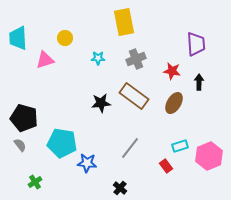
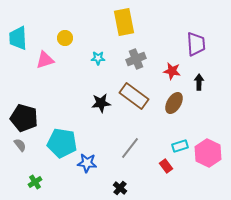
pink hexagon: moved 1 px left, 3 px up; rotated 12 degrees counterclockwise
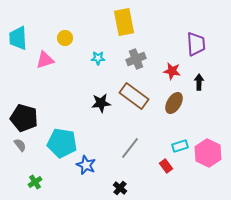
blue star: moved 1 px left, 2 px down; rotated 18 degrees clockwise
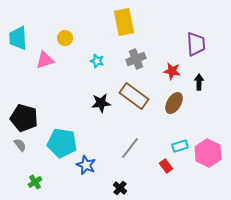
cyan star: moved 1 px left, 3 px down; rotated 16 degrees clockwise
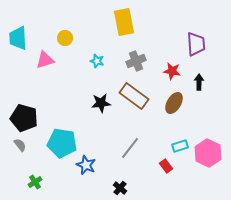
gray cross: moved 2 px down
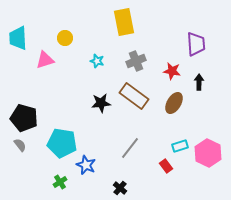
green cross: moved 25 px right
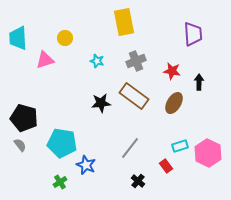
purple trapezoid: moved 3 px left, 10 px up
black cross: moved 18 px right, 7 px up
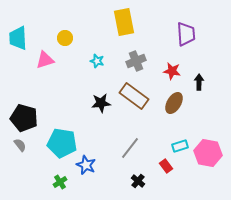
purple trapezoid: moved 7 px left
pink hexagon: rotated 16 degrees counterclockwise
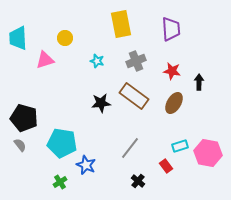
yellow rectangle: moved 3 px left, 2 px down
purple trapezoid: moved 15 px left, 5 px up
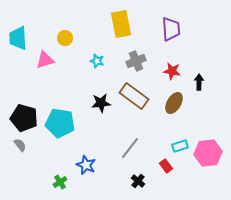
cyan pentagon: moved 2 px left, 20 px up
pink hexagon: rotated 16 degrees counterclockwise
